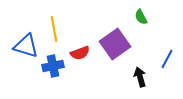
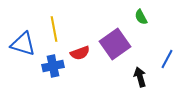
blue triangle: moved 3 px left, 2 px up
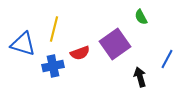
yellow line: rotated 25 degrees clockwise
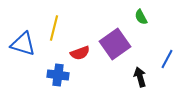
yellow line: moved 1 px up
blue cross: moved 5 px right, 9 px down; rotated 20 degrees clockwise
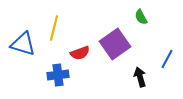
blue cross: rotated 15 degrees counterclockwise
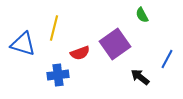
green semicircle: moved 1 px right, 2 px up
black arrow: rotated 36 degrees counterclockwise
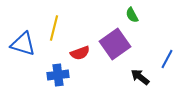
green semicircle: moved 10 px left
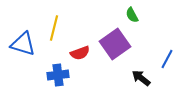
black arrow: moved 1 px right, 1 px down
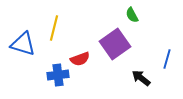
red semicircle: moved 6 px down
blue line: rotated 12 degrees counterclockwise
